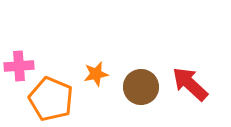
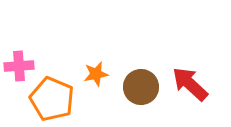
orange pentagon: moved 1 px right
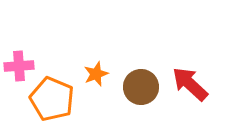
orange star: rotated 10 degrees counterclockwise
